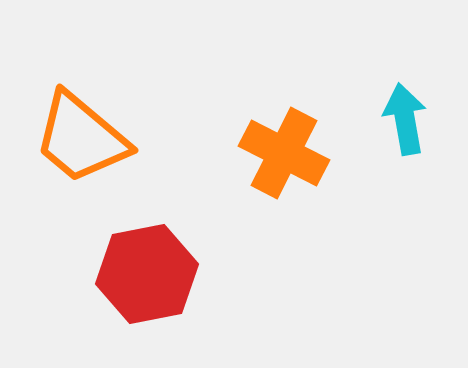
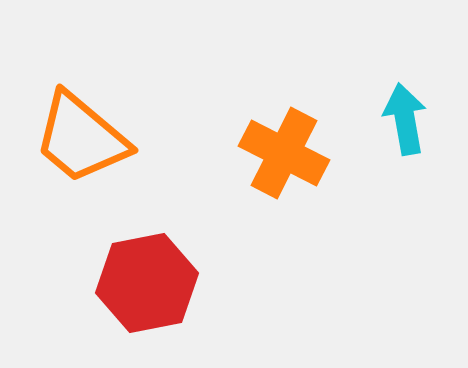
red hexagon: moved 9 px down
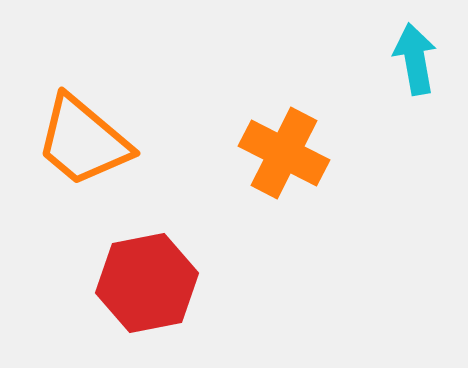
cyan arrow: moved 10 px right, 60 px up
orange trapezoid: moved 2 px right, 3 px down
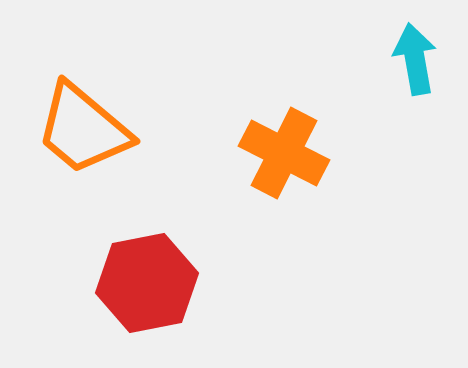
orange trapezoid: moved 12 px up
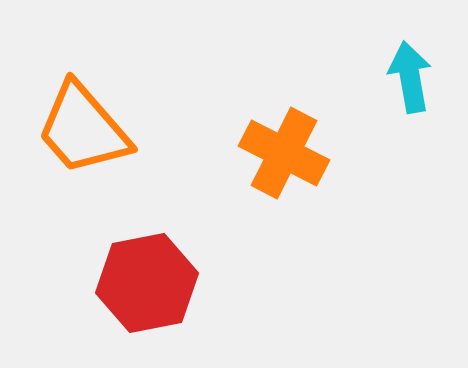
cyan arrow: moved 5 px left, 18 px down
orange trapezoid: rotated 9 degrees clockwise
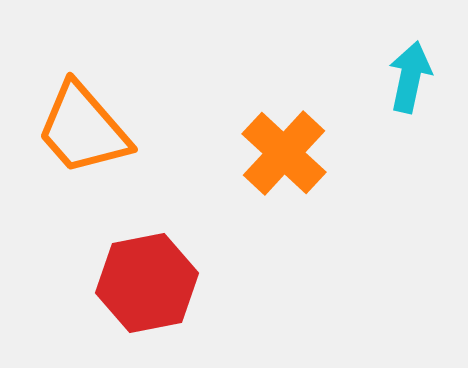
cyan arrow: rotated 22 degrees clockwise
orange cross: rotated 16 degrees clockwise
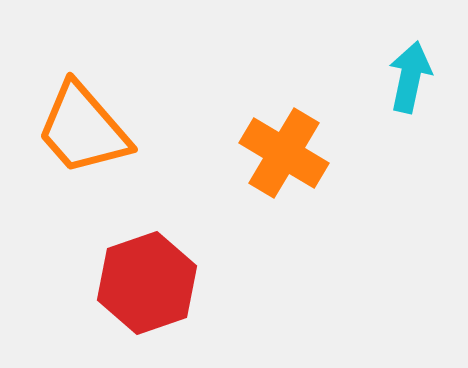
orange cross: rotated 12 degrees counterclockwise
red hexagon: rotated 8 degrees counterclockwise
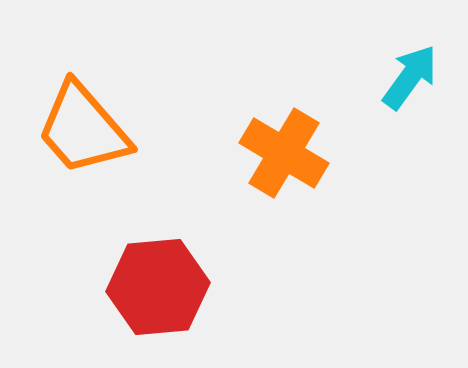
cyan arrow: rotated 24 degrees clockwise
red hexagon: moved 11 px right, 4 px down; rotated 14 degrees clockwise
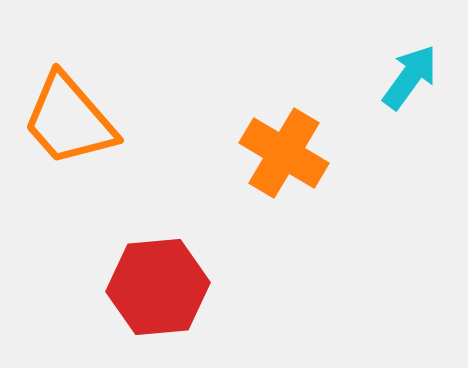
orange trapezoid: moved 14 px left, 9 px up
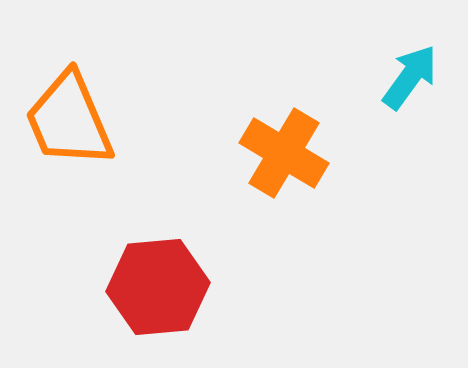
orange trapezoid: rotated 18 degrees clockwise
